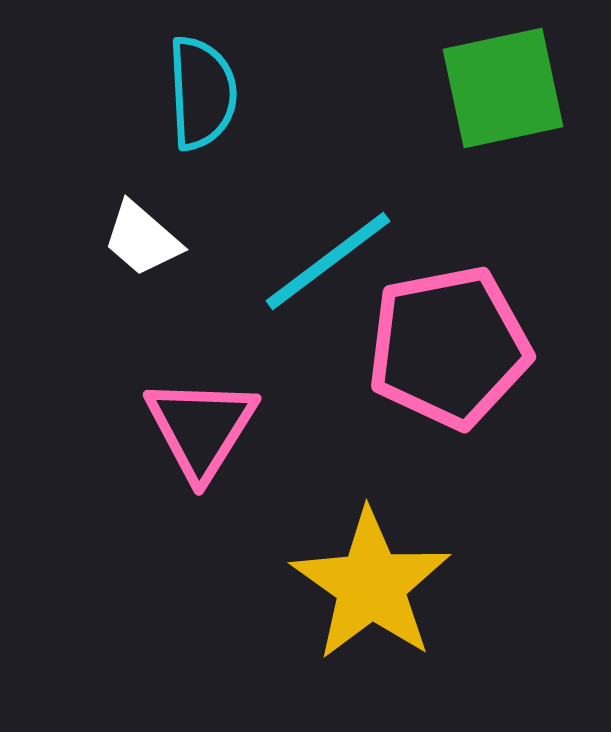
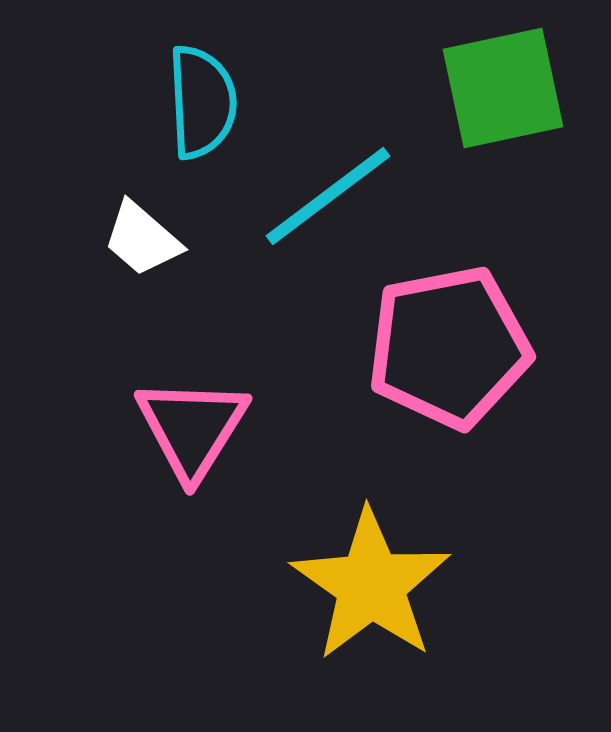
cyan semicircle: moved 9 px down
cyan line: moved 65 px up
pink triangle: moved 9 px left
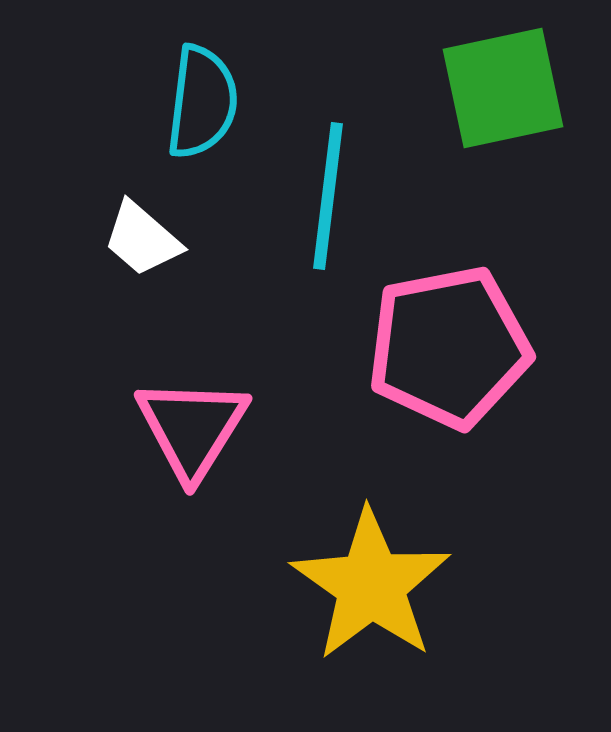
cyan semicircle: rotated 10 degrees clockwise
cyan line: rotated 46 degrees counterclockwise
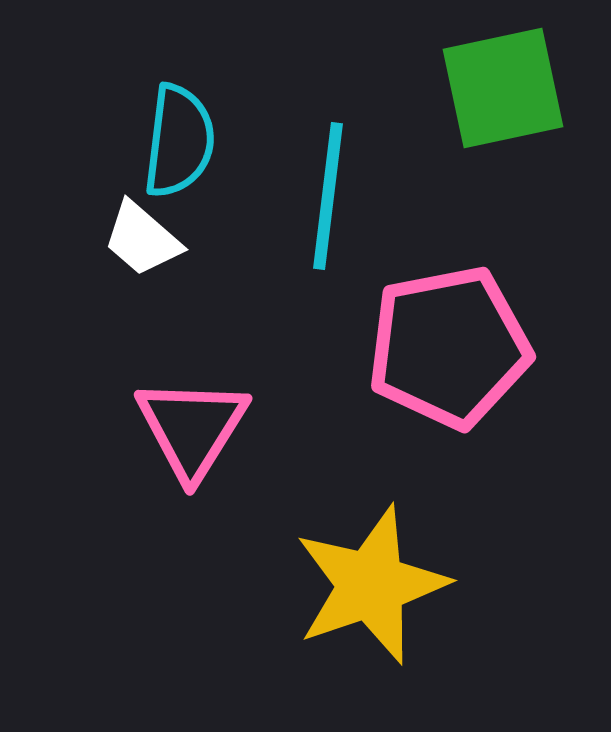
cyan semicircle: moved 23 px left, 39 px down
yellow star: rotated 18 degrees clockwise
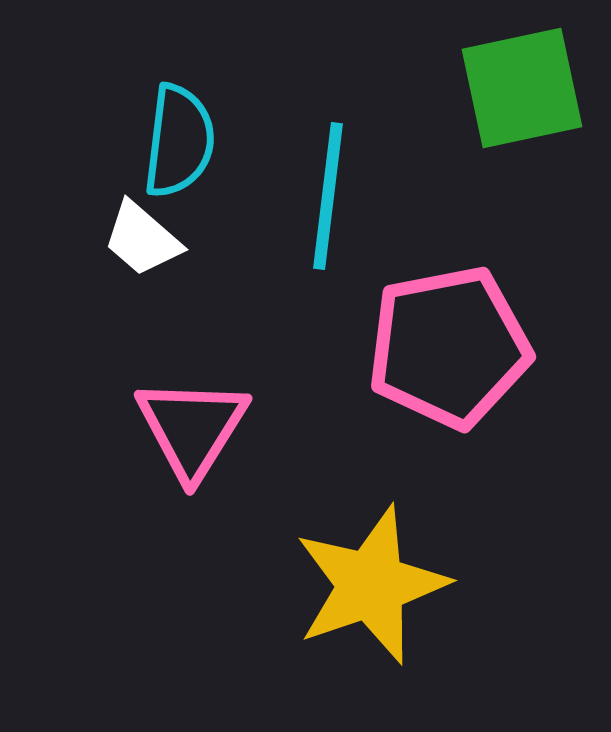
green square: moved 19 px right
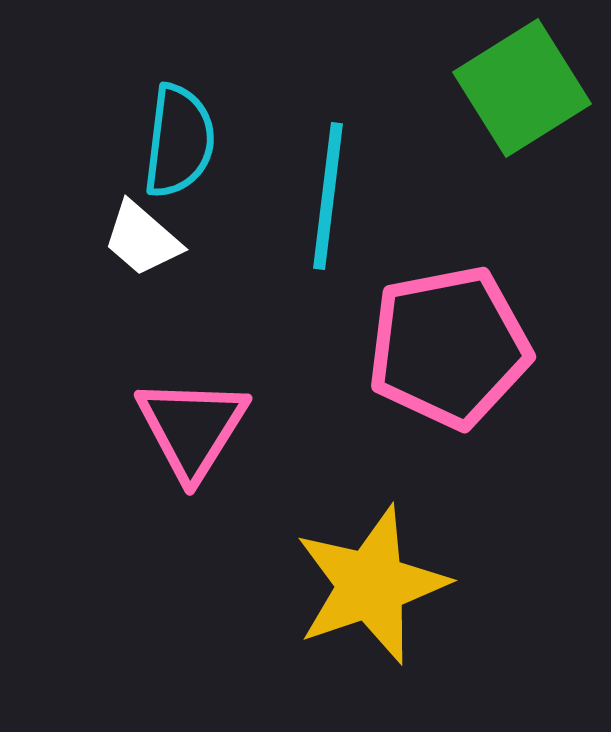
green square: rotated 20 degrees counterclockwise
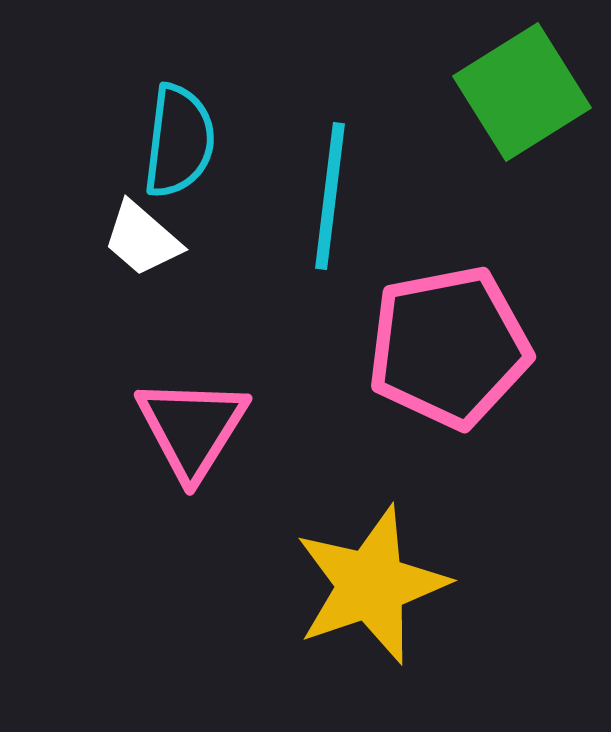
green square: moved 4 px down
cyan line: moved 2 px right
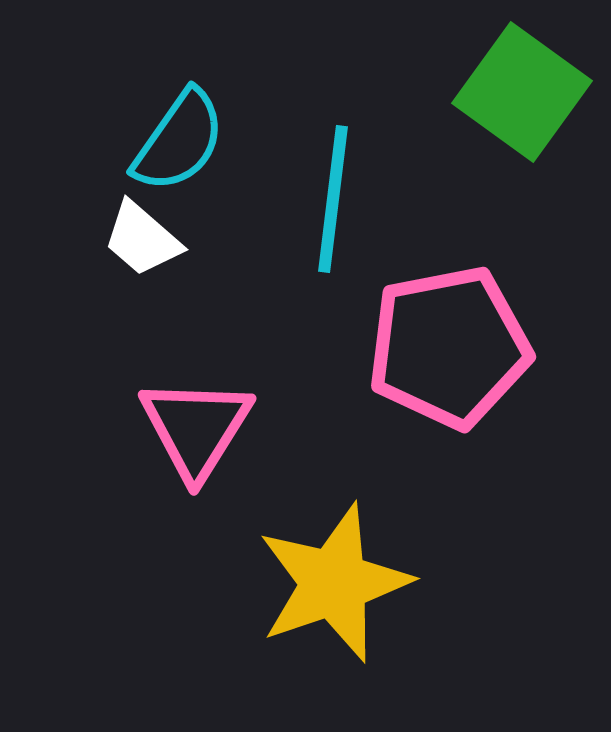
green square: rotated 22 degrees counterclockwise
cyan semicircle: rotated 28 degrees clockwise
cyan line: moved 3 px right, 3 px down
pink triangle: moved 4 px right
yellow star: moved 37 px left, 2 px up
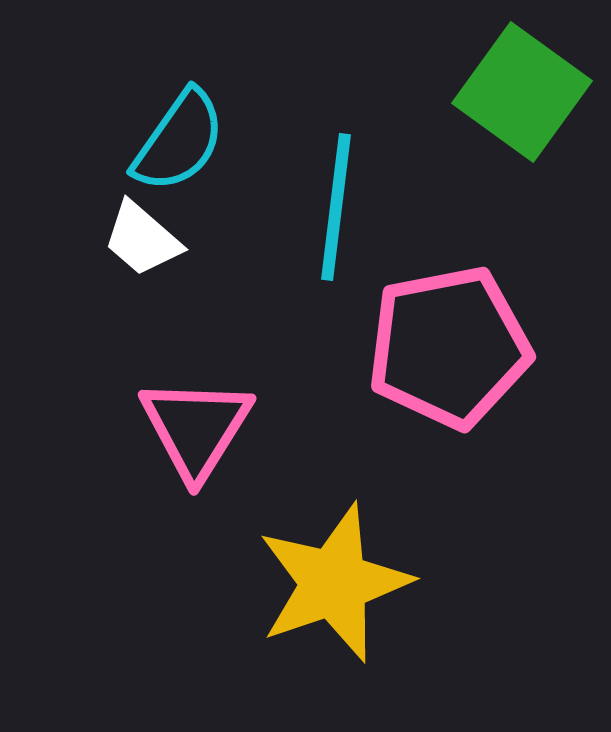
cyan line: moved 3 px right, 8 px down
